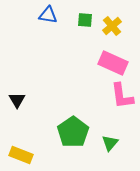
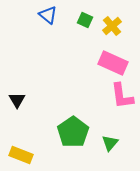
blue triangle: rotated 30 degrees clockwise
green square: rotated 21 degrees clockwise
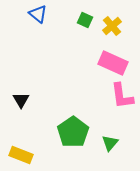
blue triangle: moved 10 px left, 1 px up
black triangle: moved 4 px right
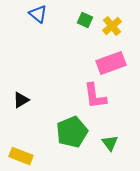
pink rectangle: moved 2 px left; rotated 44 degrees counterclockwise
pink L-shape: moved 27 px left
black triangle: rotated 30 degrees clockwise
green pentagon: moved 1 px left; rotated 12 degrees clockwise
green triangle: rotated 18 degrees counterclockwise
yellow rectangle: moved 1 px down
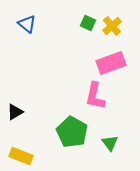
blue triangle: moved 11 px left, 10 px down
green square: moved 3 px right, 3 px down
pink L-shape: rotated 20 degrees clockwise
black triangle: moved 6 px left, 12 px down
green pentagon: rotated 20 degrees counterclockwise
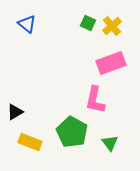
pink L-shape: moved 4 px down
yellow rectangle: moved 9 px right, 14 px up
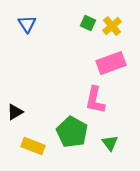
blue triangle: rotated 18 degrees clockwise
yellow rectangle: moved 3 px right, 4 px down
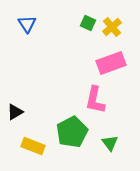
yellow cross: moved 1 px down
green pentagon: rotated 16 degrees clockwise
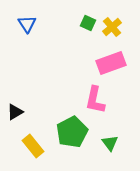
yellow rectangle: rotated 30 degrees clockwise
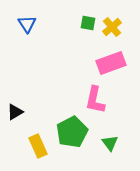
green square: rotated 14 degrees counterclockwise
yellow rectangle: moved 5 px right; rotated 15 degrees clockwise
